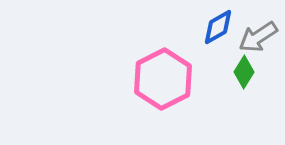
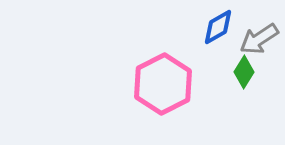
gray arrow: moved 1 px right, 2 px down
pink hexagon: moved 5 px down
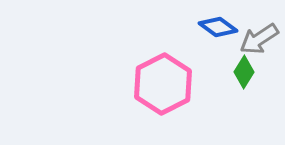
blue diamond: rotated 66 degrees clockwise
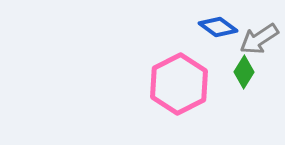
pink hexagon: moved 16 px right
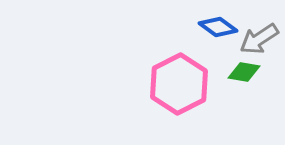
green diamond: rotated 68 degrees clockwise
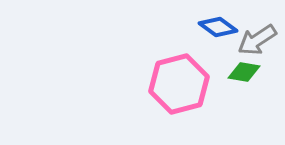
gray arrow: moved 2 px left, 1 px down
pink hexagon: rotated 12 degrees clockwise
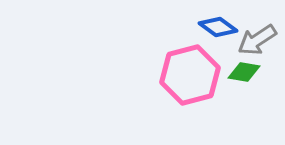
pink hexagon: moved 11 px right, 9 px up
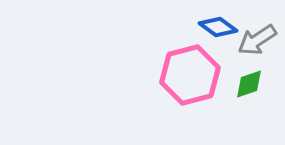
green diamond: moved 5 px right, 12 px down; rotated 28 degrees counterclockwise
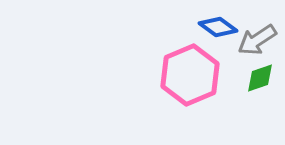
pink hexagon: rotated 8 degrees counterclockwise
green diamond: moved 11 px right, 6 px up
